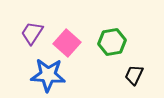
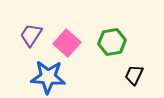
purple trapezoid: moved 1 px left, 2 px down
blue star: moved 2 px down
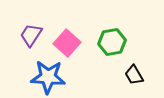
black trapezoid: rotated 55 degrees counterclockwise
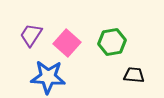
black trapezoid: rotated 125 degrees clockwise
